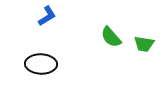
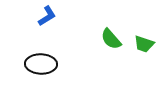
green semicircle: moved 2 px down
green trapezoid: rotated 10 degrees clockwise
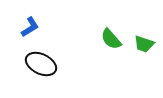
blue L-shape: moved 17 px left, 11 px down
black ellipse: rotated 24 degrees clockwise
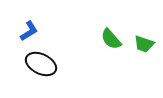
blue L-shape: moved 1 px left, 4 px down
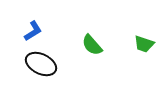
blue L-shape: moved 4 px right
green semicircle: moved 19 px left, 6 px down
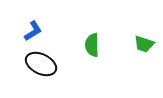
green semicircle: rotated 40 degrees clockwise
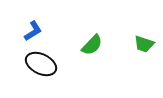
green semicircle: rotated 135 degrees counterclockwise
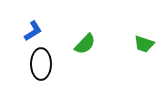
green semicircle: moved 7 px left, 1 px up
black ellipse: rotated 64 degrees clockwise
